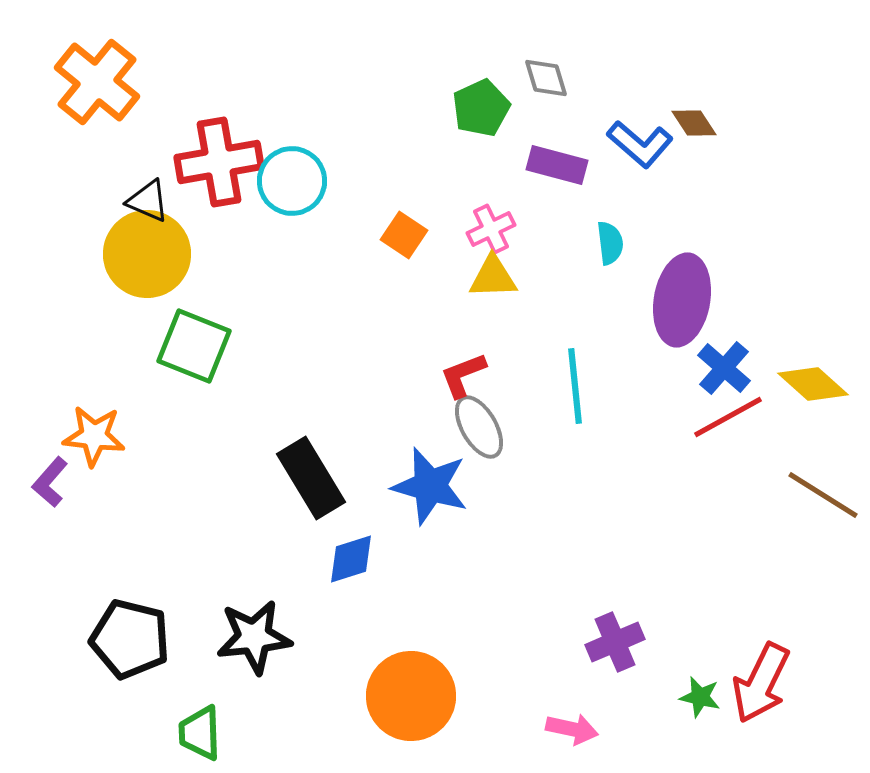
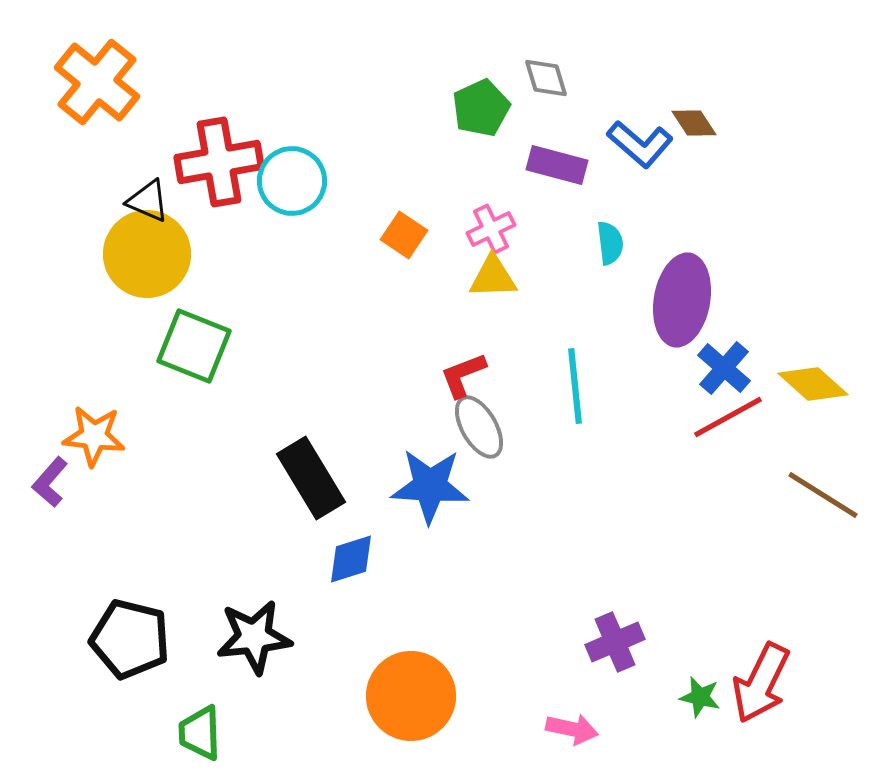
blue star: rotated 12 degrees counterclockwise
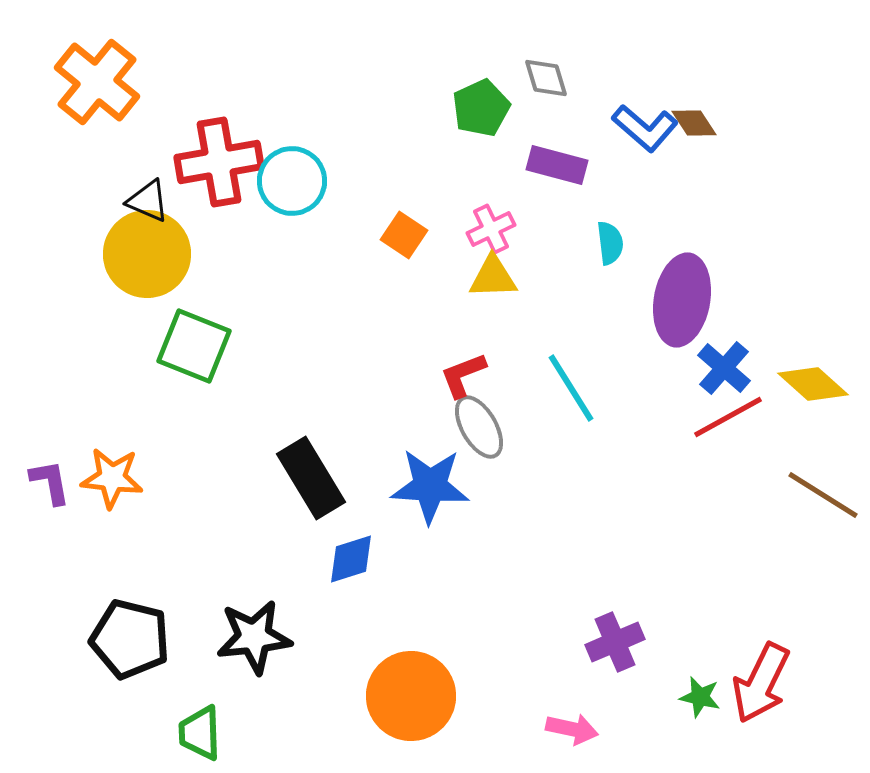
blue L-shape: moved 5 px right, 16 px up
cyan line: moved 4 px left, 2 px down; rotated 26 degrees counterclockwise
orange star: moved 18 px right, 42 px down
purple L-shape: rotated 129 degrees clockwise
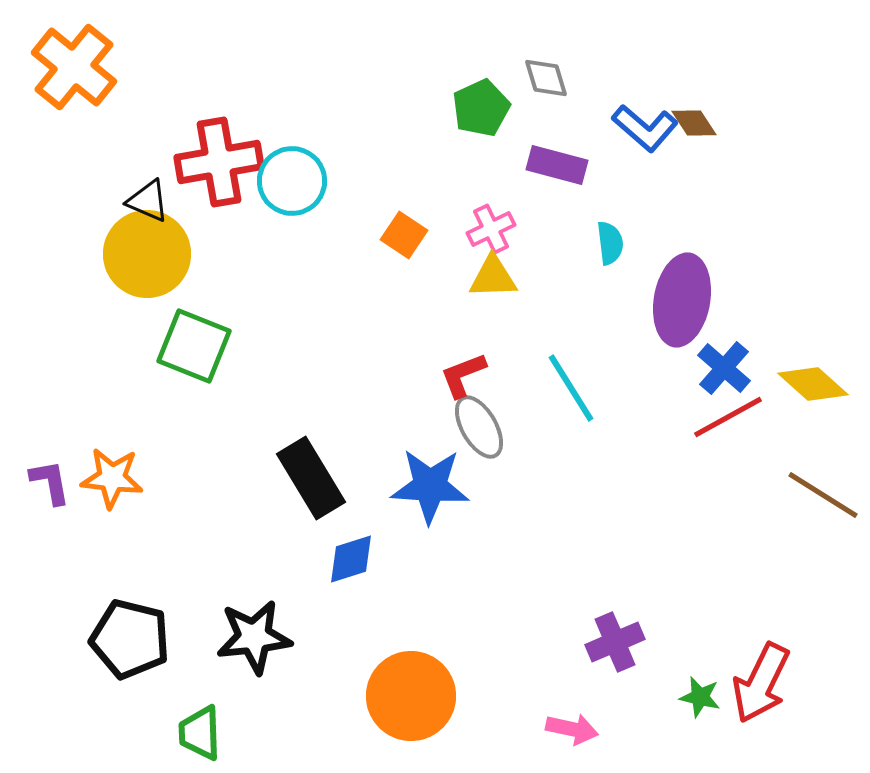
orange cross: moved 23 px left, 15 px up
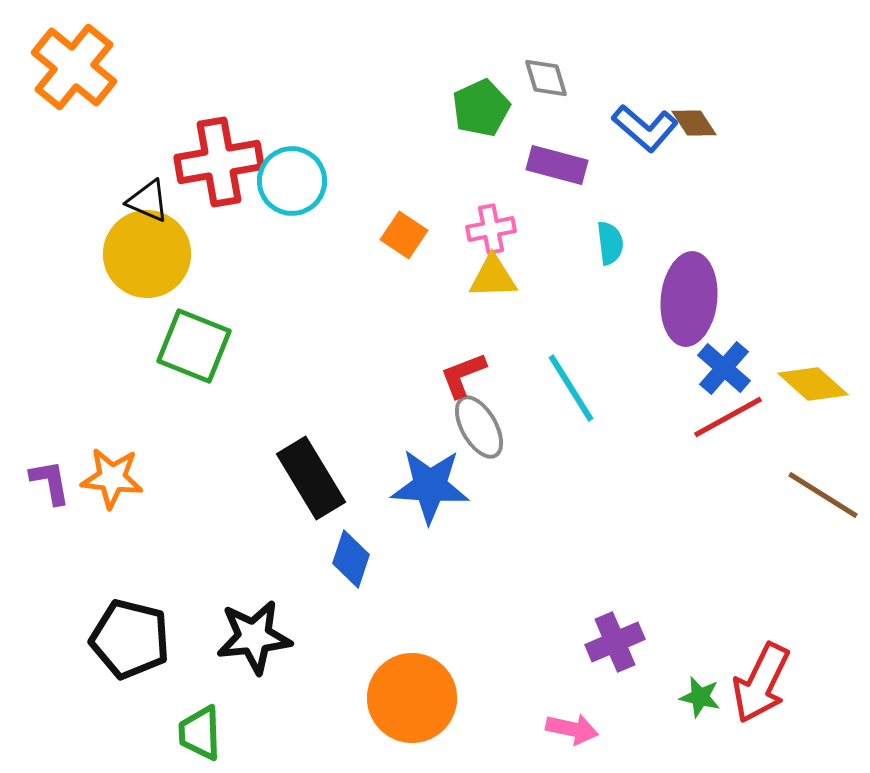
pink cross: rotated 15 degrees clockwise
purple ellipse: moved 7 px right, 1 px up; rotated 4 degrees counterclockwise
blue diamond: rotated 54 degrees counterclockwise
orange circle: moved 1 px right, 2 px down
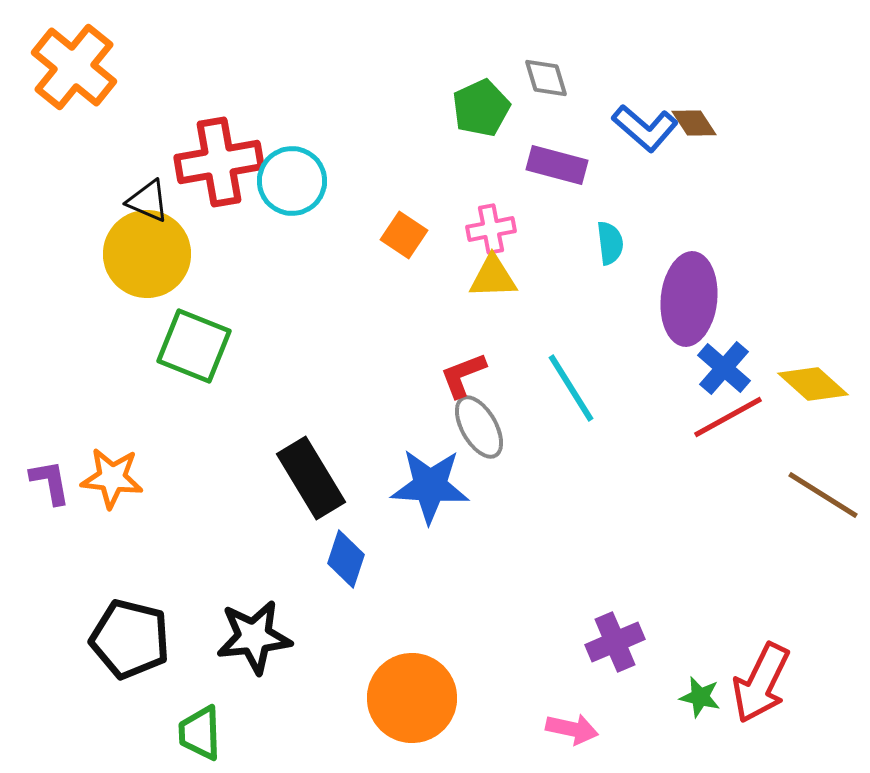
blue diamond: moved 5 px left
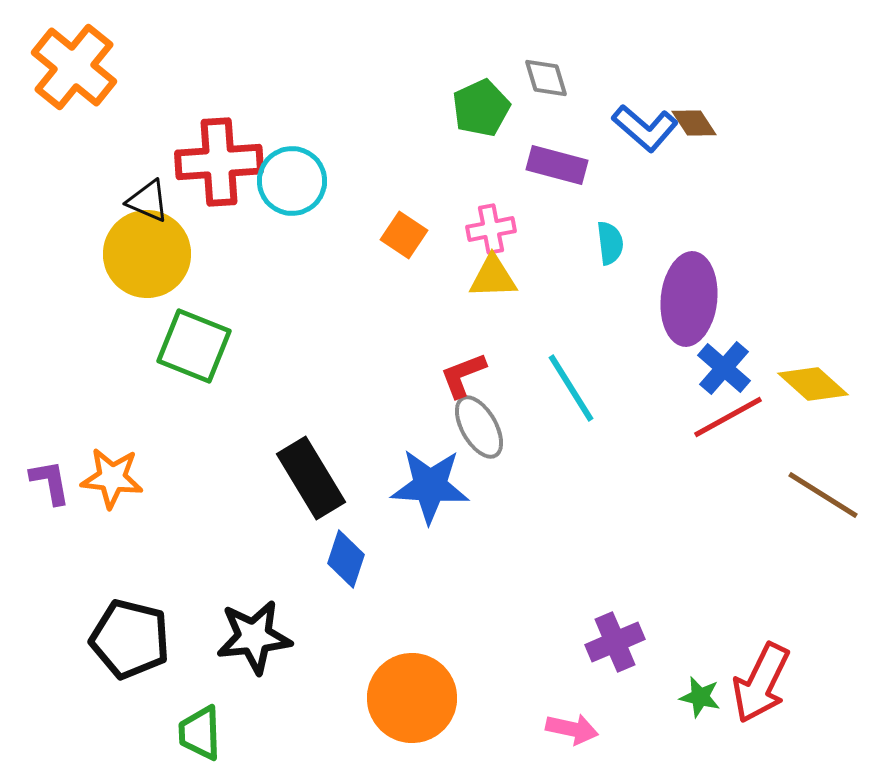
red cross: rotated 6 degrees clockwise
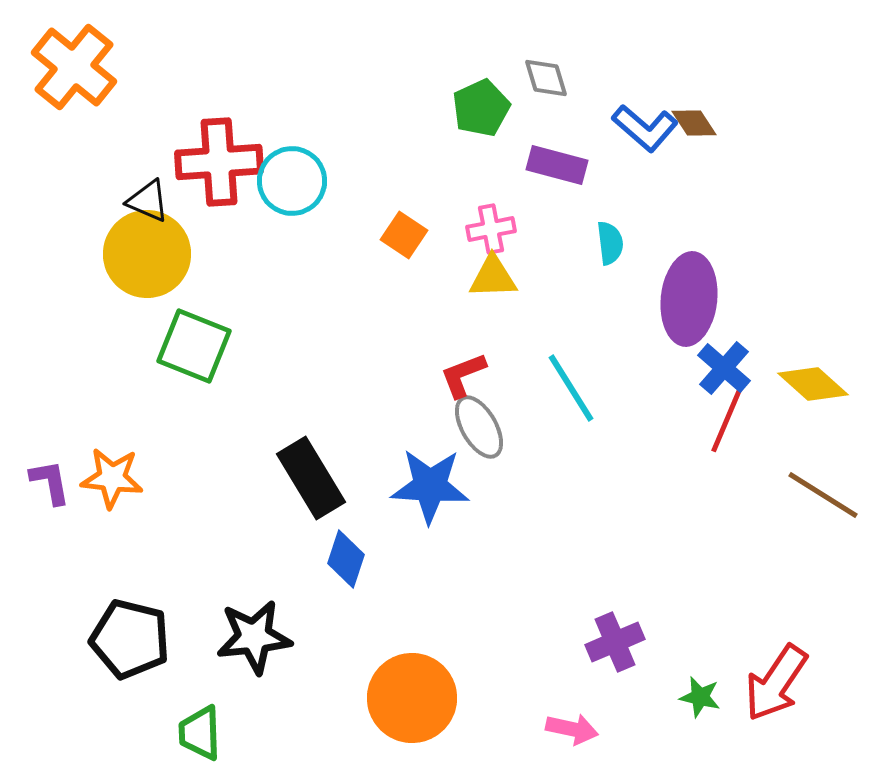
red line: rotated 38 degrees counterclockwise
red arrow: moved 15 px right; rotated 8 degrees clockwise
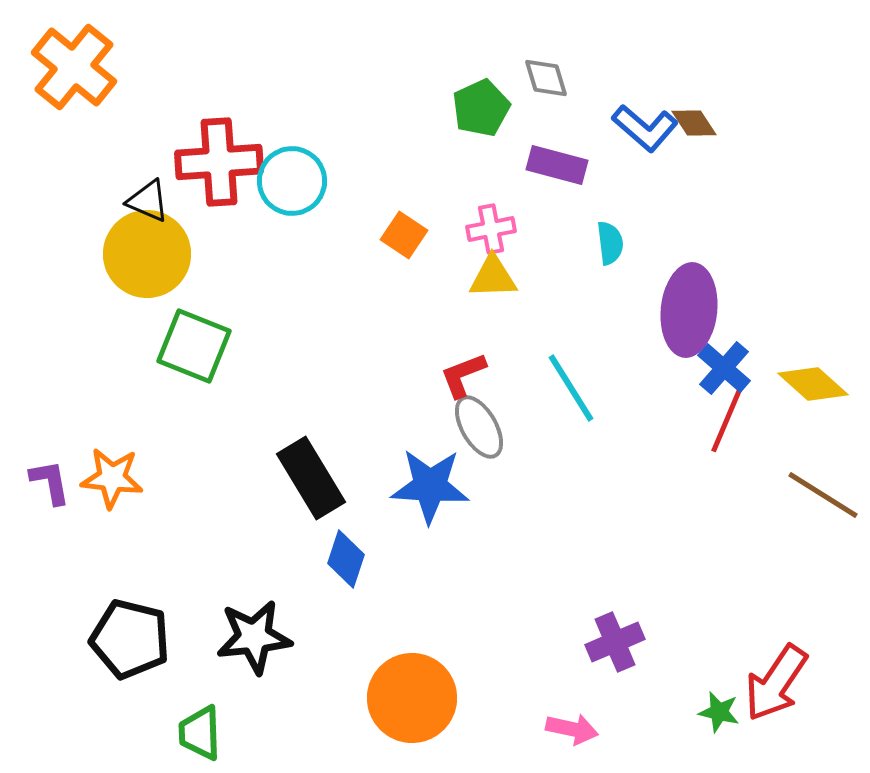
purple ellipse: moved 11 px down
green star: moved 19 px right, 15 px down
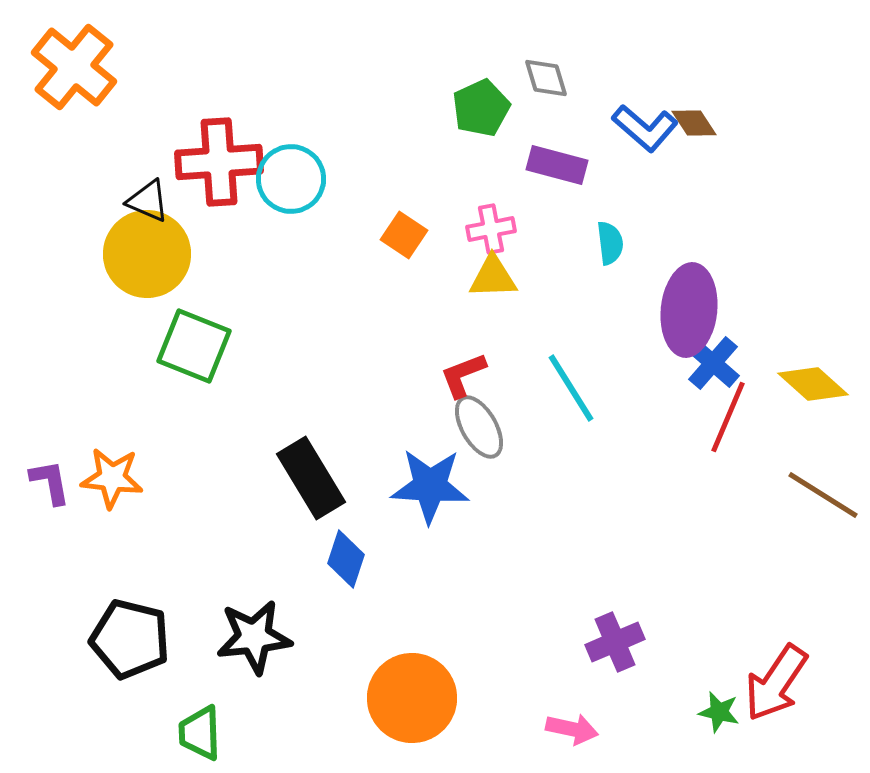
cyan circle: moved 1 px left, 2 px up
blue cross: moved 11 px left, 5 px up
